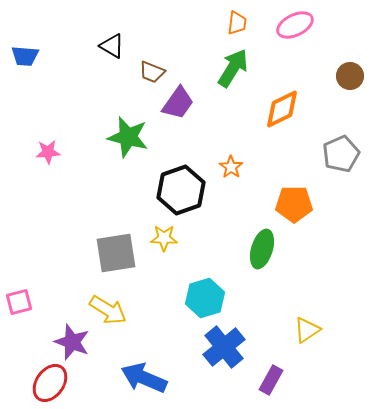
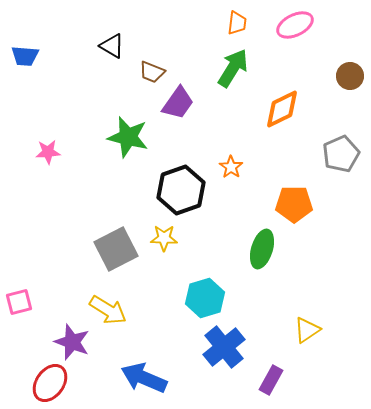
gray square: moved 4 px up; rotated 18 degrees counterclockwise
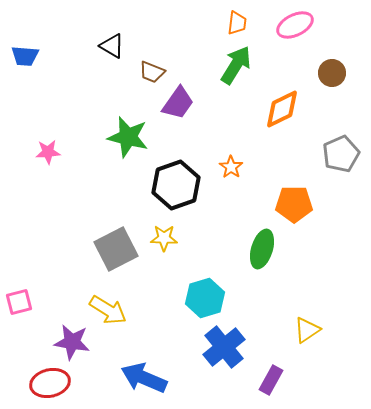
green arrow: moved 3 px right, 3 px up
brown circle: moved 18 px left, 3 px up
black hexagon: moved 5 px left, 5 px up
purple star: rotated 12 degrees counterclockwise
red ellipse: rotated 42 degrees clockwise
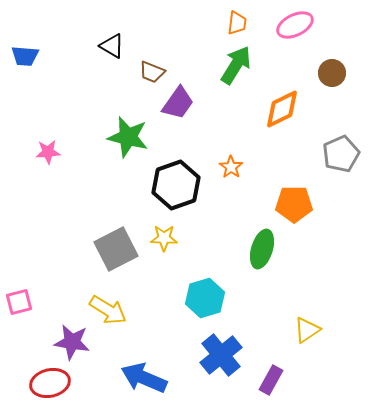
blue cross: moved 3 px left, 8 px down
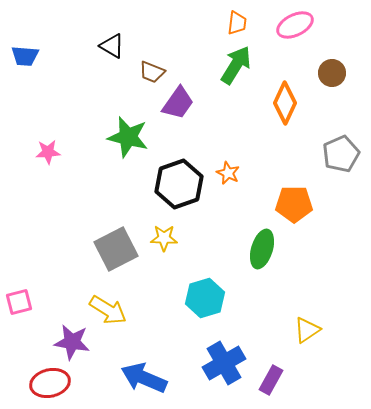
orange diamond: moved 3 px right, 6 px up; rotated 39 degrees counterclockwise
orange star: moved 3 px left, 6 px down; rotated 10 degrees counterclockwise
black hexagon: moved 3 px right, 1 px up
blue cross: moved 3 px right, 8 px down; rotated 9 degrees clockwise
